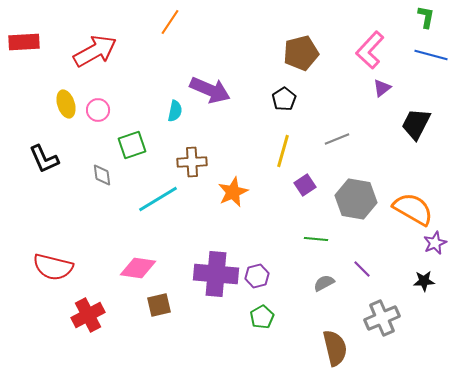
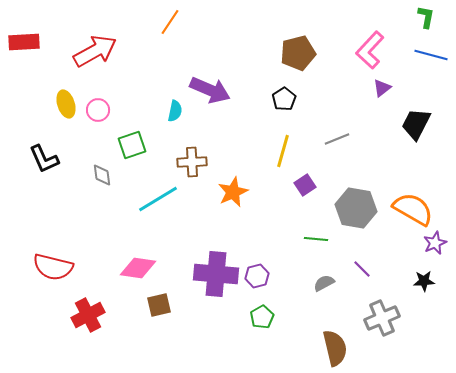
brown pentagon: moved 3 px left
gray hexagon: moved 9 px down
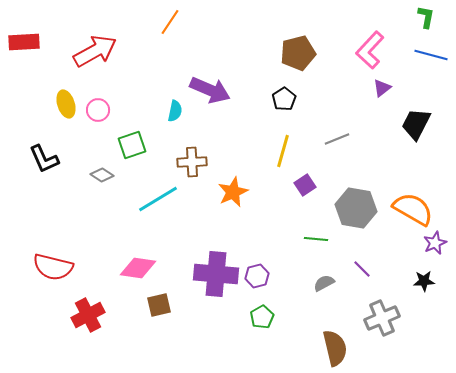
gray diamond: rotated 50 degrees counterclockwise
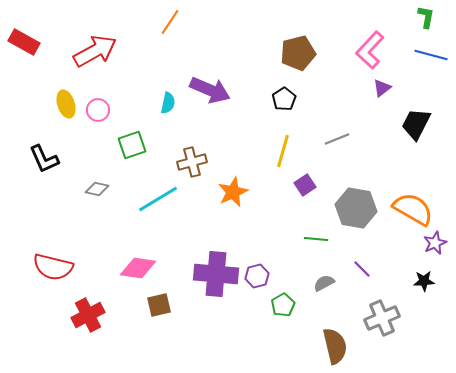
red rectangle: rotated 32 degrees clockwise
cyan semicircle: moved 7 px left, 8 px up
brown cross: rotated 12 degrees counterclockwise
gray diamond: moved 5 px left, 14 px down; rotated 20 degrees counterclockwise
green pentagon: moved 21 px right, 12 px up
brown semicircle: moved 2 px up
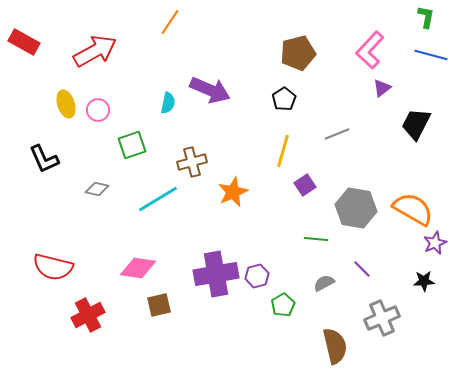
gray line: moved 5 px up
purple cross: rotated 15 degrees counterclockwise
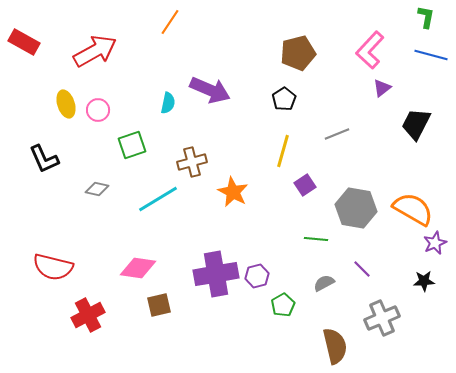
orange star: rotated 20 degrees counterclockwise
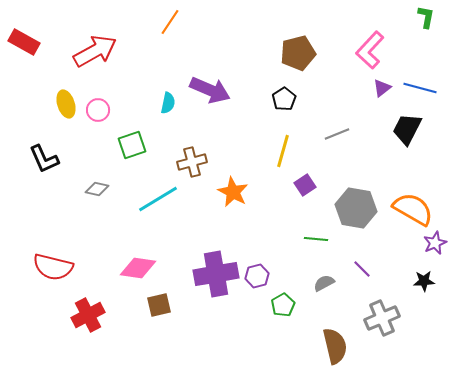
blue line: moved 11 px left, 33 px down
black trapezoid: moved 9 px left, 5 px down
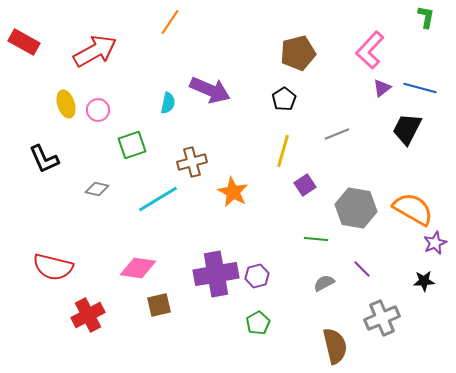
green pentagon: moved 25 px left, 18 px down
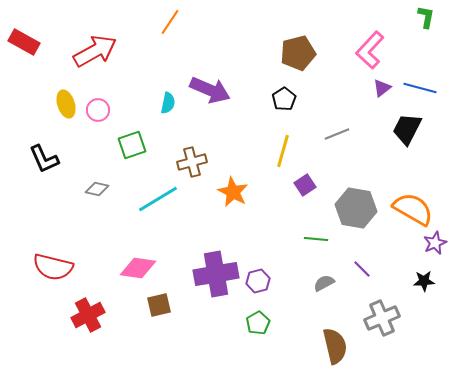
purple hexagon: moved 1 px right, 5 px down
